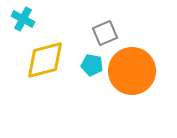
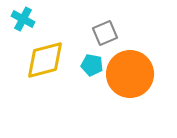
orange circle: moved 2 px left, 3 px down
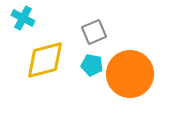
cyan cross: moved 1 px up
gray square: moved 11 px left, 1 px up
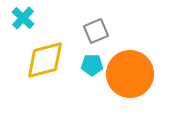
cyan cross: rotated 15 degrees clockwise
gray square: moved 2 px right, 1 px up
cyan pentagon: rotated 10 degrees counterclockwise
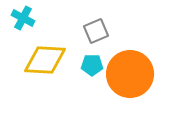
cyan cross: rotated 15 degrees counterclockwise
yellow diamond: rotated 18 degrees clockwise
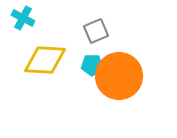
orange circle: moved 11 px left, 2 px down
